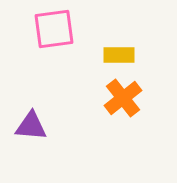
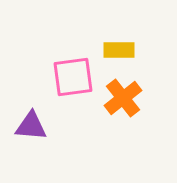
pink square: moved 19 px right, 48 px down
yellow rectangle: moved 5 px up
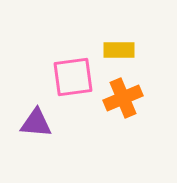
orange cross: rotated 15 degrees clockwise
purple triangle: moved 5 px right, 3 px up
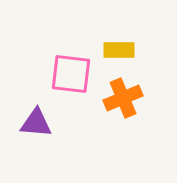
pink square: moved 2 px left, 3 px up; rotated 15 degrees clockwise
